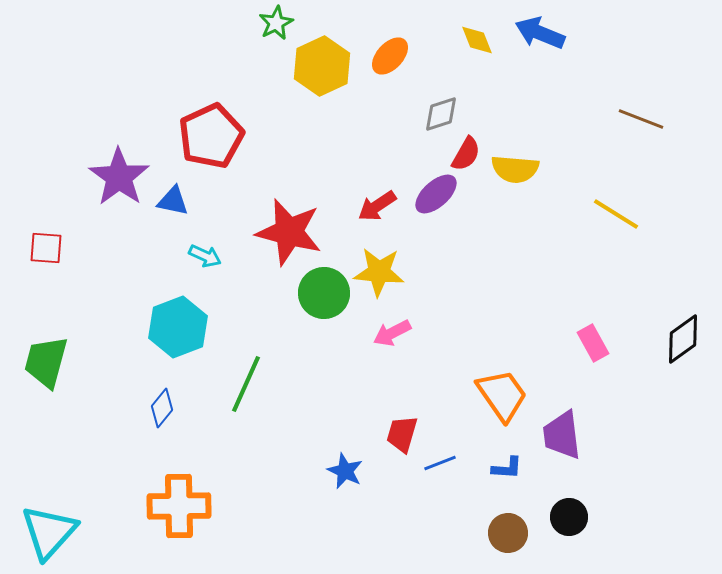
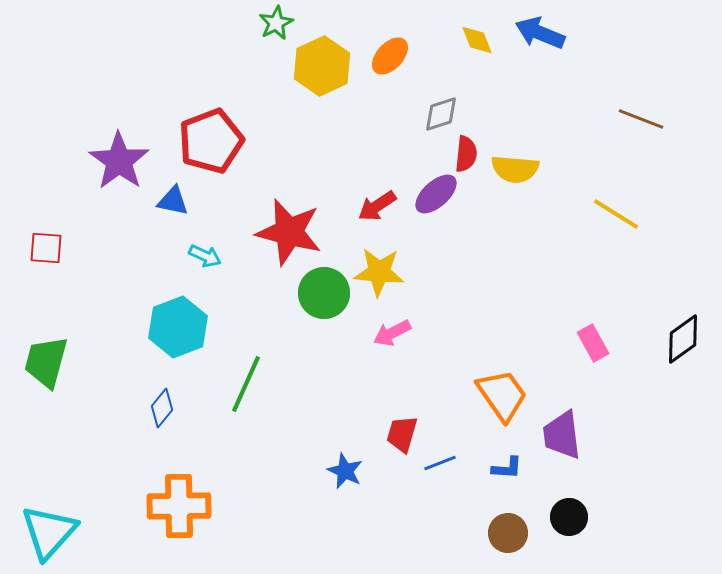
red pentagon: moved 5 px down; rotated 4 degrees clockwise
red semicircle: rotated 24 degrees counterclockwise
purple star: moved 16 px up
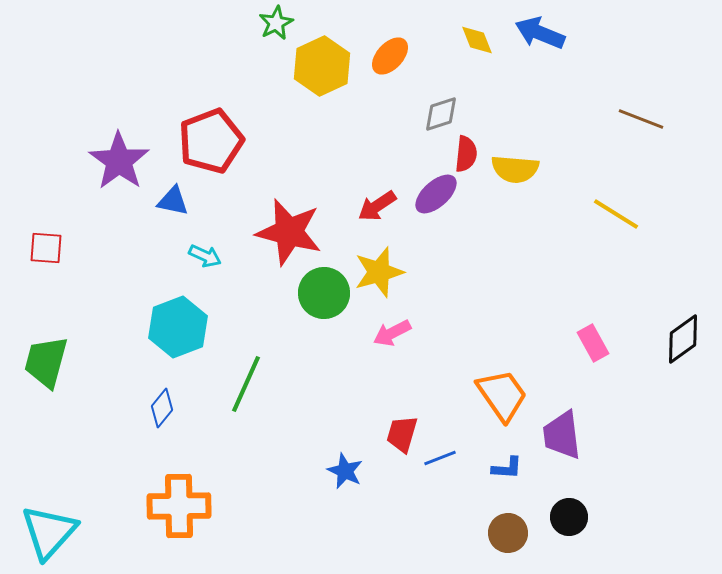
yellow star: rotated 21 degrees counterclockwise
blue line: moved 5 px up
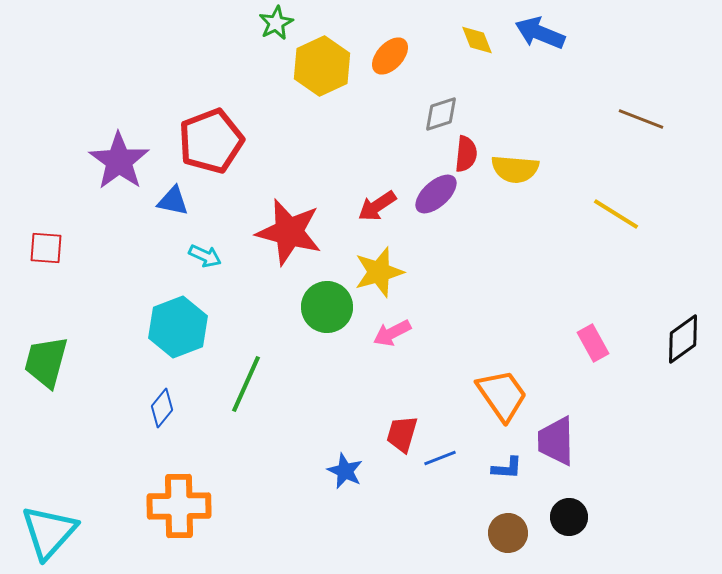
green circle: moved 3 px right, 14 px down
purple trapezoid: moved 6 px left, 6 px down; rotated 6 degrees clockwise
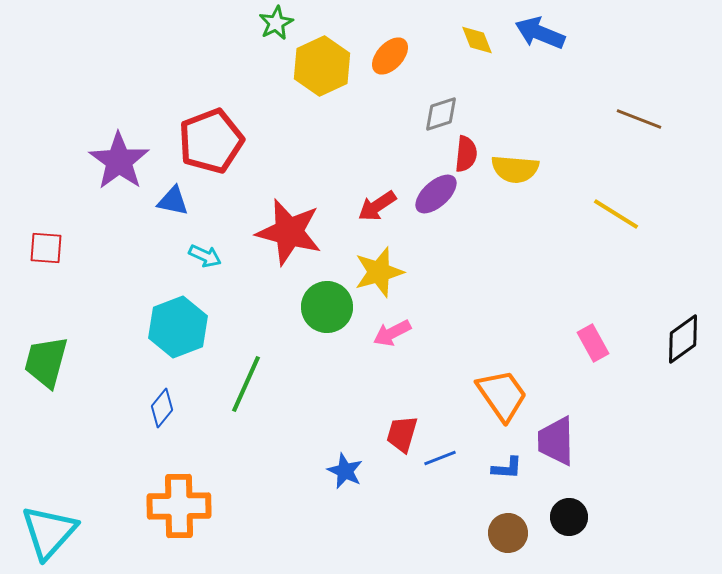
brown line: moved 2 px left
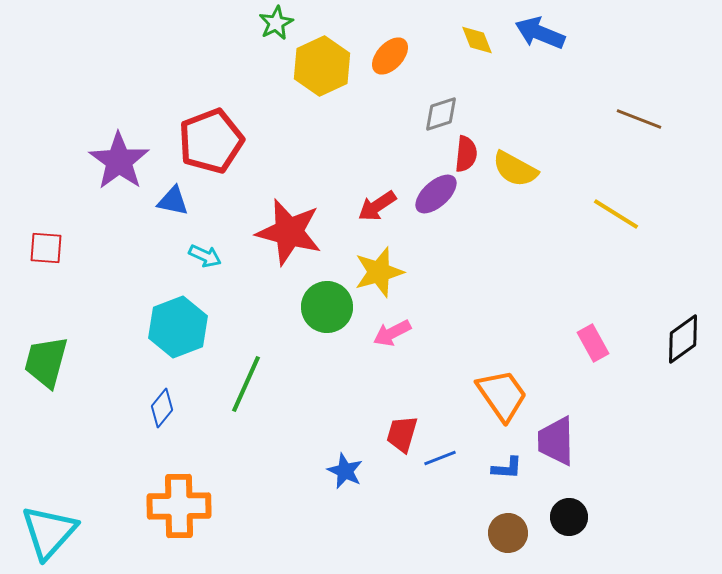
yellow semicircle: rotated 24 degrees clockwise
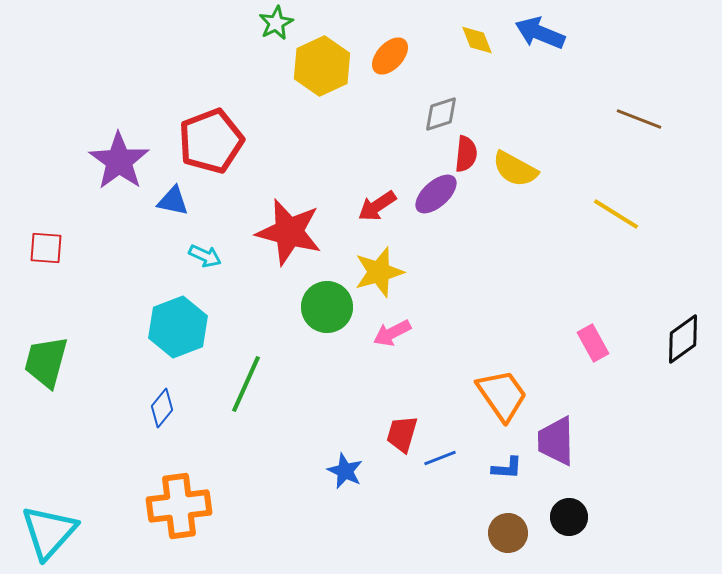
orange cross: rotated 6 degrees counterclockwise
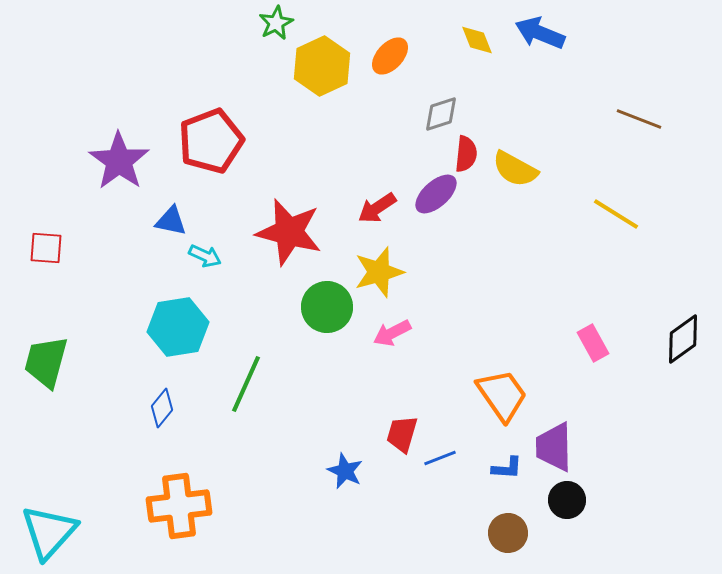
blue triangle: moved 2 px left, 20 px down
red arrow: moved 2 px down
cyan hexagon: rotated 12 degrees clockwise
purple trapezoid: moved 2 px left, 6 px down
black circle: moved 2 px left, 17 px up
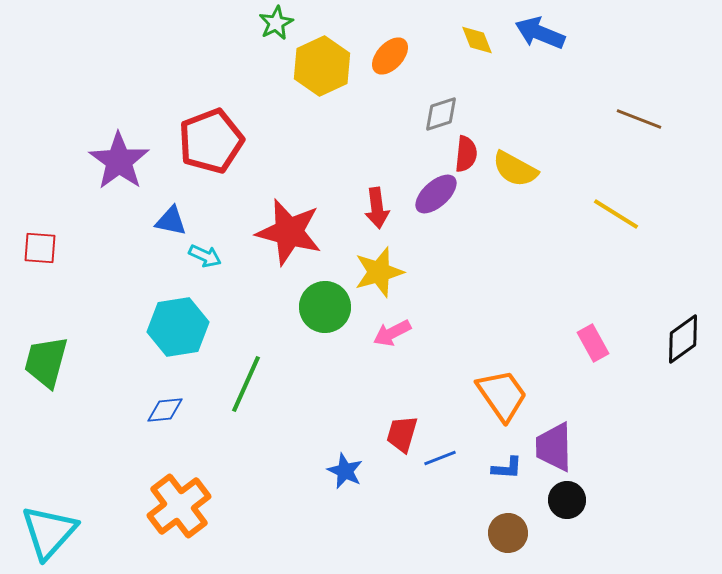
red arrow: rotated 63 degrees counterclockwise
red square: moved 6 px left
green circle: moved 2 px left
blue diamond: moved 3 px right, 2 px down; rotated 45 degrees clockwise
orange cross: rotated 30 degrees counterclockwise
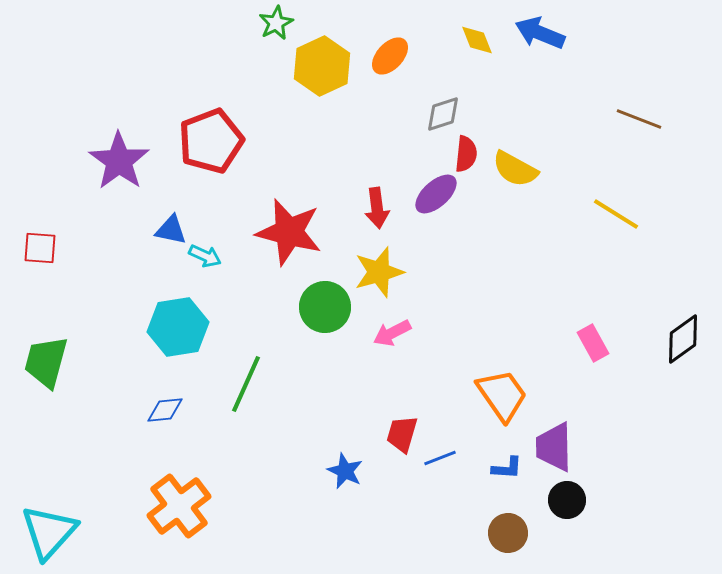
gray diamond: moved 2 px right
blue triangle: moved 9 px down
